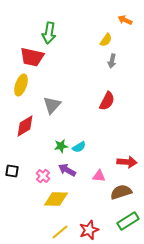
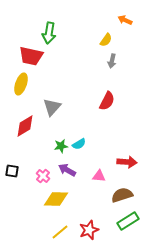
red trapezoid: moved 1 px left, 1 px up
yellow ellipse: moved 1 px up
gray triangle: moved 2 px down
cyan semicircle: moved 3 px up
brown semicircle: moved 1 px right, 3 px down
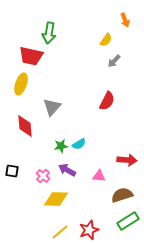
orange arrow: rotated 136 degrees counterclockwise
gray arrow: moved 2 px right; rotated 32 degrees clockwise
red diamond: rotated 65 degrees counterclockwise
red arrow: moved 2 px up
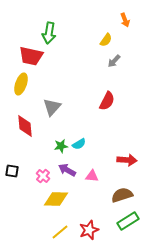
pink triangle: moved 7 px left
